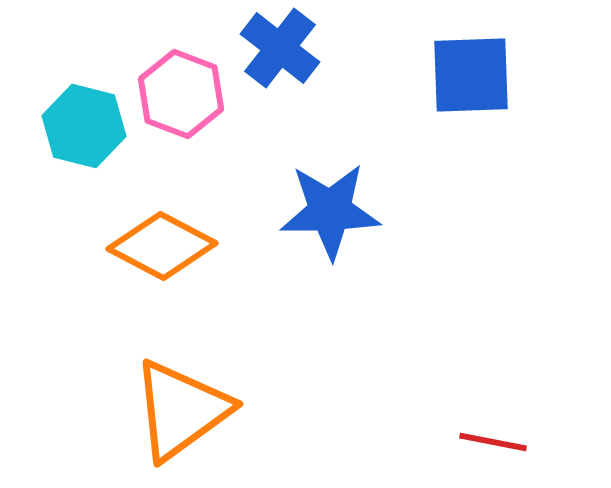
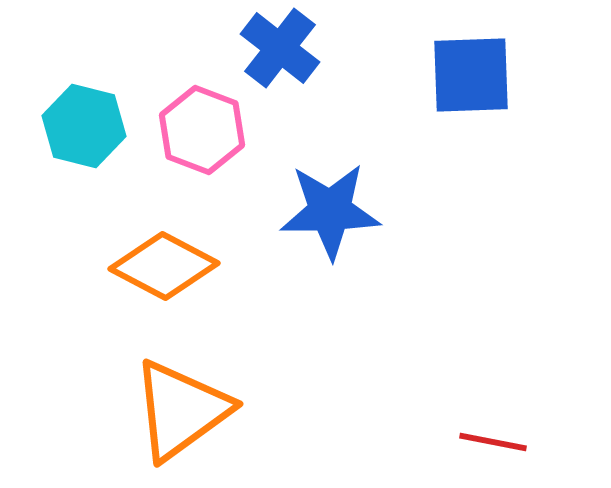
pink hexagon: moved 21 px right, 36 px down
orange diamond: moved 2 px right, 20 px down
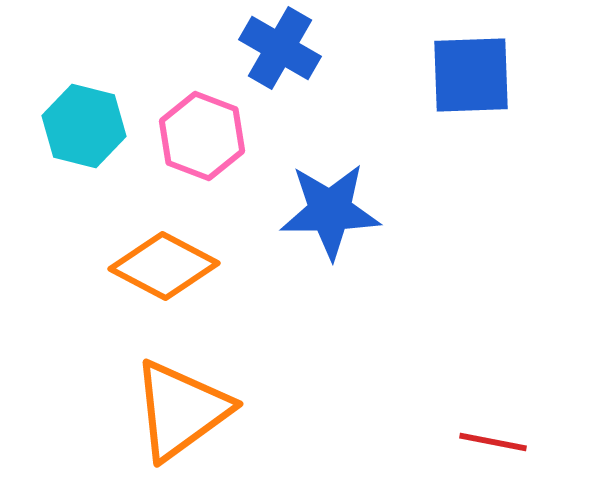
blue cross: rotated 8 degrees counterclockwise
pink hexagon: moved 6 px down
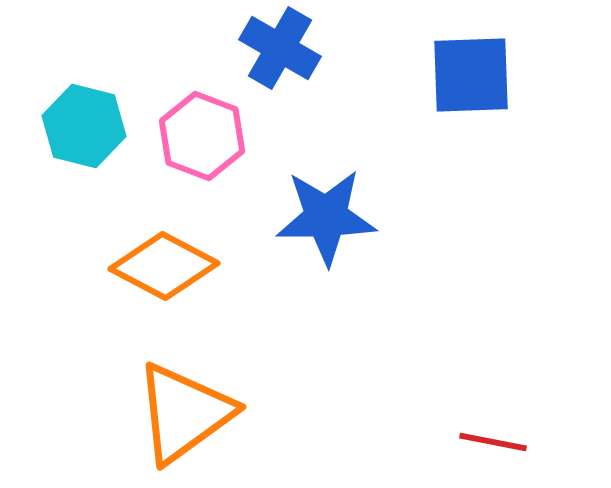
blue star: moved 4 px left, 6 px down
orange triangle: moved 3 px right, 3 px down
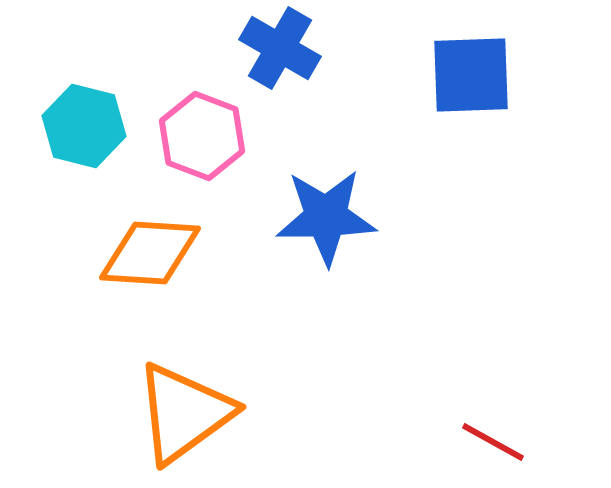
orange diamond: moved 14 px left, 13 px up; rotated 24 degrees counterclockwise
red line: rotated 18 degrees clockwise
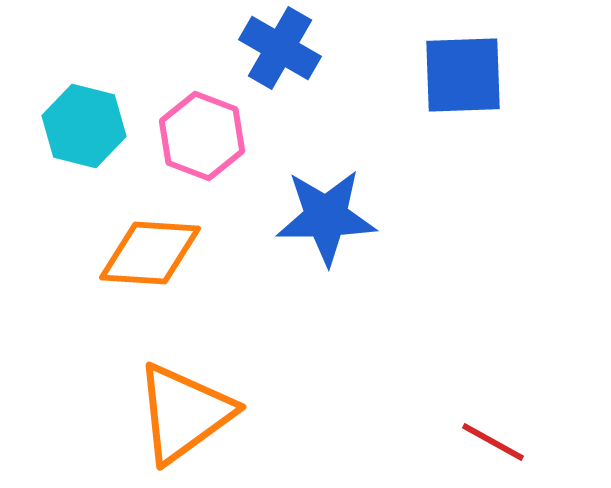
blue square: moved 8 px left
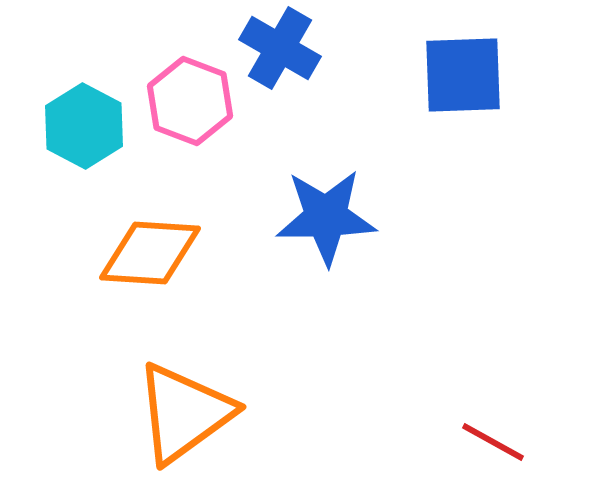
cyan hexagon: rotated 14 degrees clockwise
pink hexagon: moved 12 px left, 35 px up
